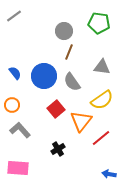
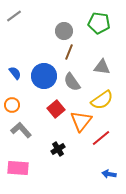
gray L-shape: moved 1 px right
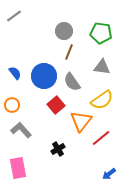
green pentagon: moved 2 px right, 10 px down
red square: moved 4 px up
pink rectangle: rotated 75 degrees clockwise
blue arrow: rotated 48 degrees counterclockwise
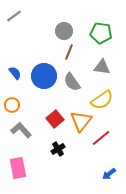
red square: moved 1 px left, 14 px down
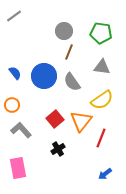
red line: rotated 30 degrees counterclockwise
blue arrow: moved 4 px left
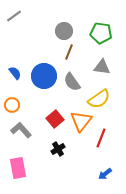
yellow semicircle: moved 3 px left, 1 px up
